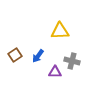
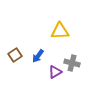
gray cross: moved 2 px down
purple triangle: rotated 32 degrees counterclockwise
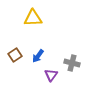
yellow triangle: moved 27 px left, 13 px up
purple triangle: moved 4 px left, 3 px down; rotated 24 degrees counterclockwise
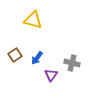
yellow triangle: moved 2 px down; rotated 18 degrees clockwise
blue arrow: moved 1 px left, 2 px down
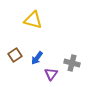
purple triangle: moved 1 px up
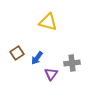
yellow triangle: moved 15 px right, 2 px down
brown square: moved 2 px right, 2 px up
gray cross: rotated 21 degrees counterclockwise
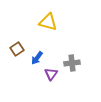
brown square: moved 4 px up
